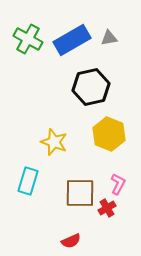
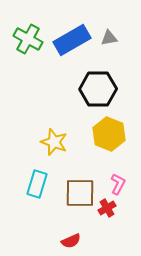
black hexagon: moved 7 px right, 2 px down; rotated 12 degrees clockwise
cyan rectangle: moved 9 px right, 3 px down
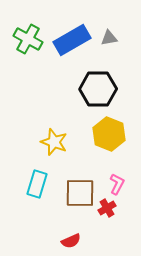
pink L-shape: moved 1 px left
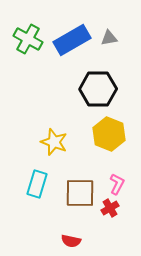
red cross: moved 3 px right
red semicircle: rotated 36 degrees clockwise
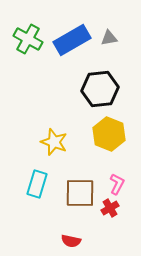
black hexagon: moved 2 px right; rotated 6 degrees counterclockwise
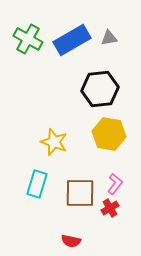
yellow hexagon: rotated 12 degrees counterclockwise
pink L-shape: moved 2 px left; rotated 10 degrees clockwise
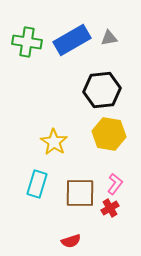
green cross: moved 1 px left, 3 px down; rotated 20 degrees counterclockwise
black hexagon: moved 2 px right, 1 px down
yellow star: rotated 12 degrees clockwise
red semicircle: rotated 30 degrees counterclockwise
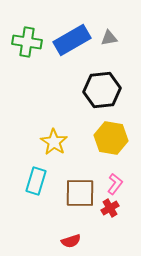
yellow hexagon: moved 2 px right, 4 px down
cyan rectangle: moved 1 px left, 3 px up
